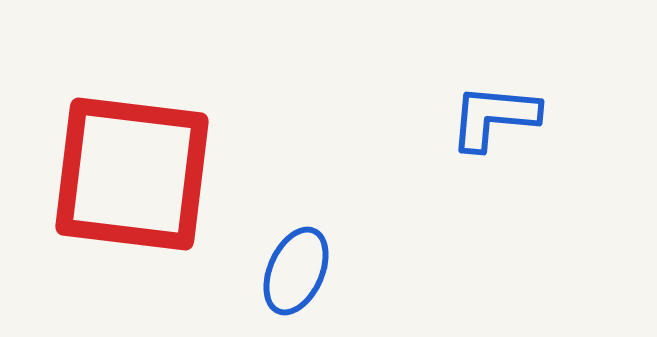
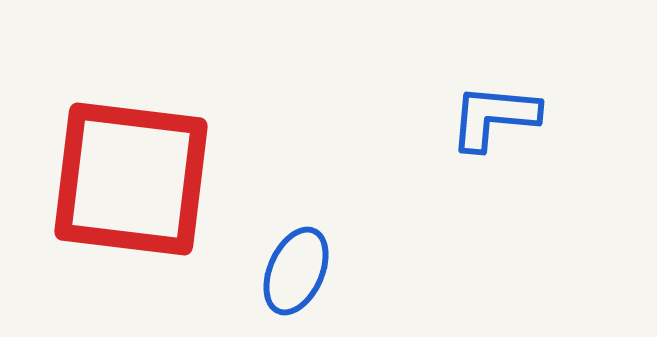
red square: moved 1 px left, 5 px down
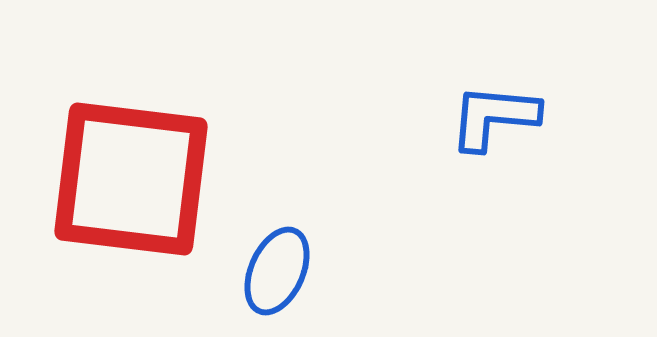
blue ellipse: moved 19 px left
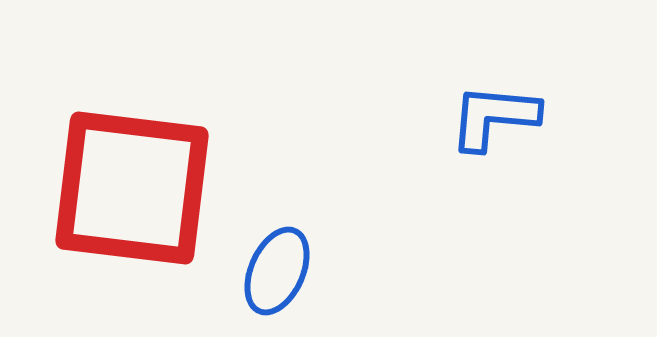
red square: moved 1 px right, 9 px down
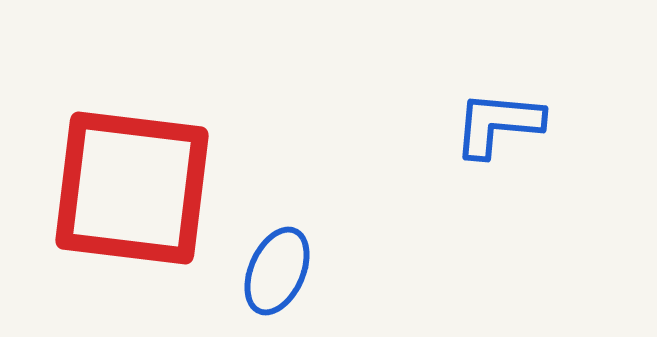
blue L-shape: moved 4 px right, 7 px down
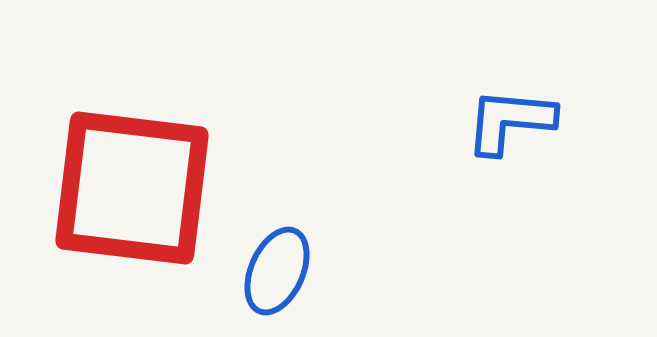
blue L-shape: moved 12 px right, 3 px up
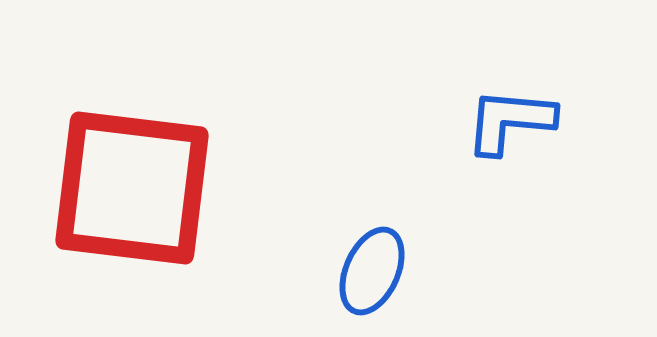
blue ellipse: moved 95 px right
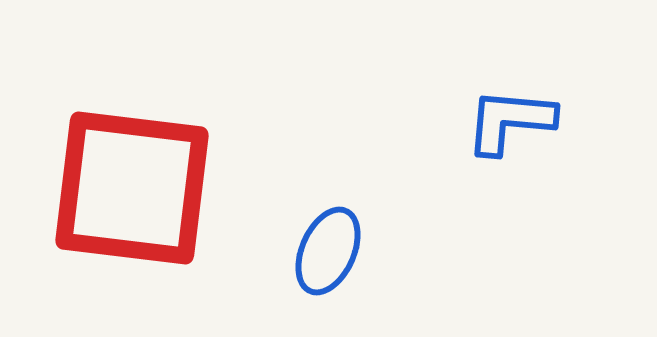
blue ellipse: moved 44 px left, 20 px up
